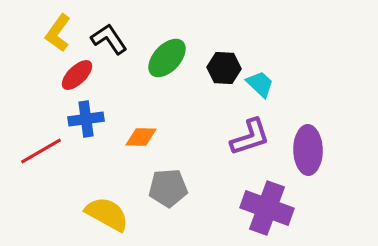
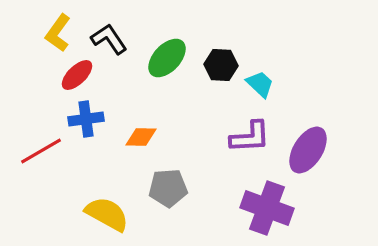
black hexagon: moved 3 px left, 3 px up
purple L-shape: rotated 15 degrees clockwise
purple ellipse: rotated 33 degrees clockwise
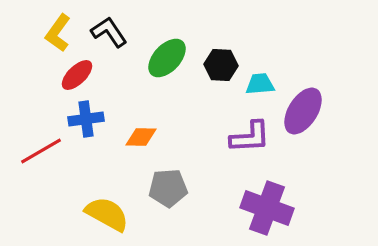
black L-shape: moved 7 px up
cyan trapezoid: rotated 48 degrees counterclockwise
purple ellipse: moved 5 px left, 39 px up
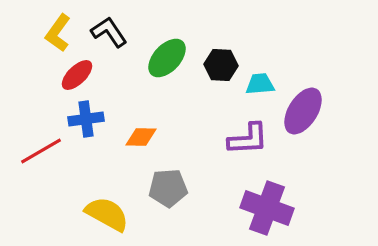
purple L-shape: moved 2 px left, 2 px down
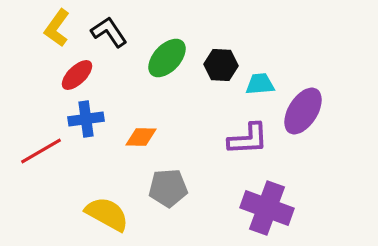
yellow L-shape: moved 1 px left, 5 px up
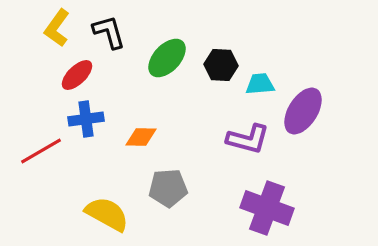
black L-shape: rotated 18 degrees clockwise
purple L-shape: rotated 18 degrees clockwise
